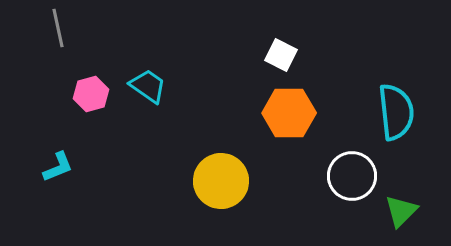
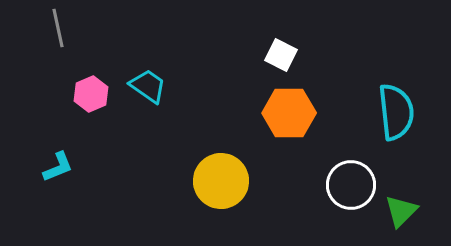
pink hexagon: rotated 8 degrees counterclockwise
white circle: moved 1 px left, 9 px down
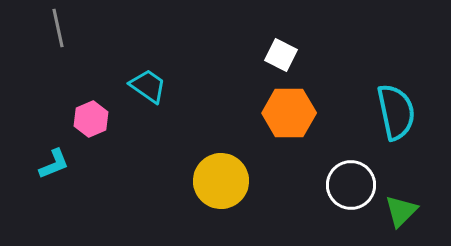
pink hexagon: moved 25 px down
cyan semicircle: rotated 6 degrees counterclockwise
cyan L-shape: moved 4 px left, 3 px up
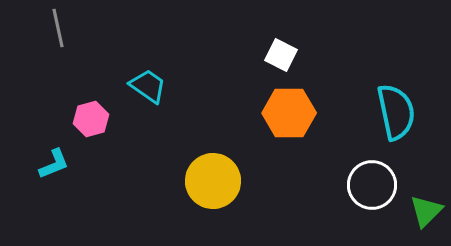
pink hexagon: rotated 8 degrees clockwise
yellow circle: moved 8 px left
white circle: moved 21 px right
green triangle: moved 25 px right
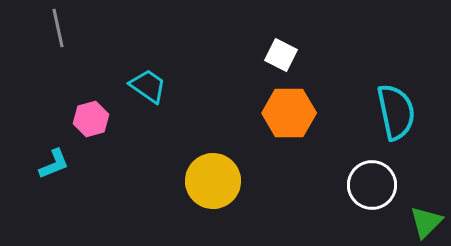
green triangle: moved 11 px down
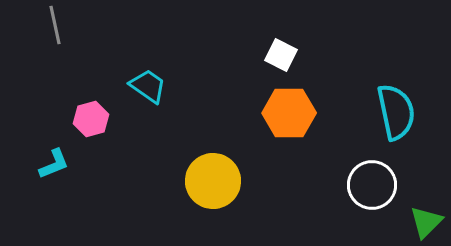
gray line: moved 3 px left, 3 px up
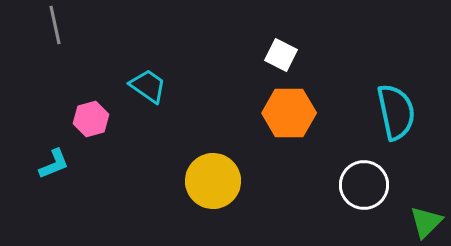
white circle: moved 8 px left
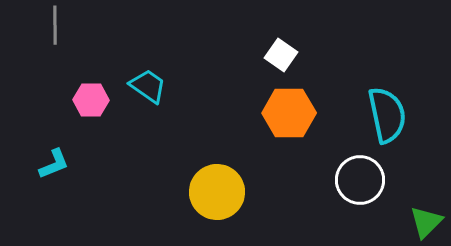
gray line: rotated 12 degrees clockwise
white square: rotated 8 degrees clockwise
cyan semicircle: moved 9 px left, 3 px down
pink hexagon: moved 19 px up; rotated 16 degrees clockwise
yellow circle: moved 4 px right, 11 px down
white circle: moved 4 px left, 5 px up
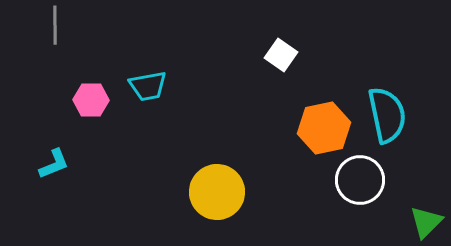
cyan trapezoid: rotated 135 degrees clockwise
orange hexagon: moved 35 px right, 15 px down; rotated 12 degrees counterclockwise
